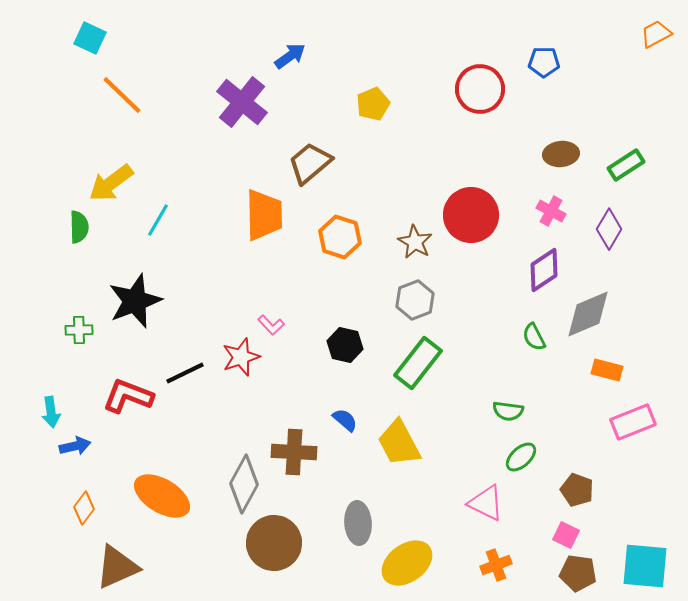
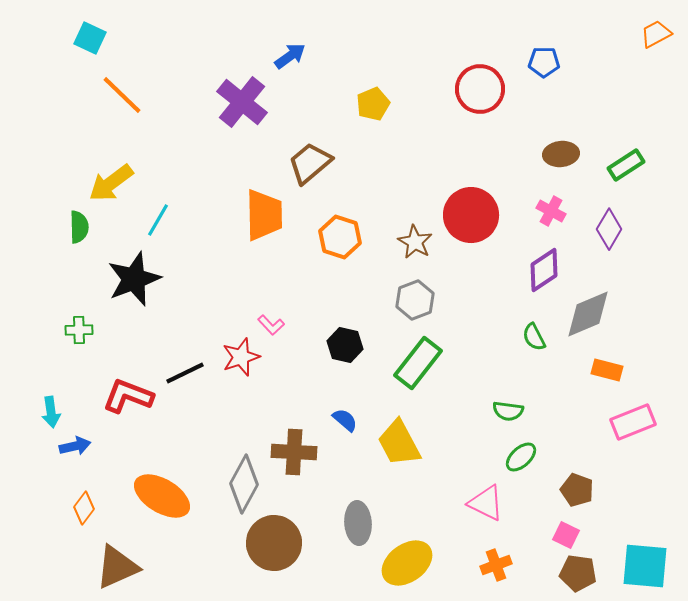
black star at (135, 301): moved 1 px left, 22 px up
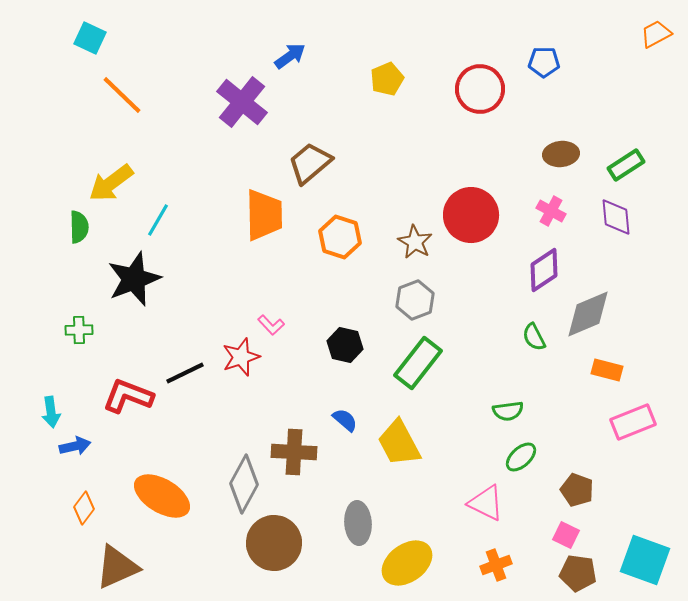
yellow pentagon at (373, 104): moved 14 px right, 25 px up
purple diamond at (609, 229): moved 7 px right, 12 px up; rotated 36 degrees counterclockwise
green semicircle at (508, 411): rotated 16 degrees counterclockwise
cyan square at (645, 566): moved 6 px up; rotated 15 degrees clockwise
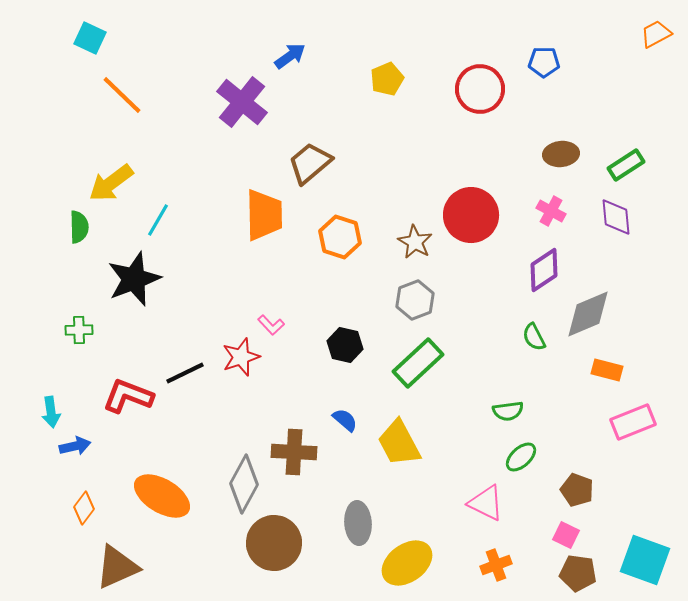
green rectangle at (418, 363): rotated 9 degrees clockwise
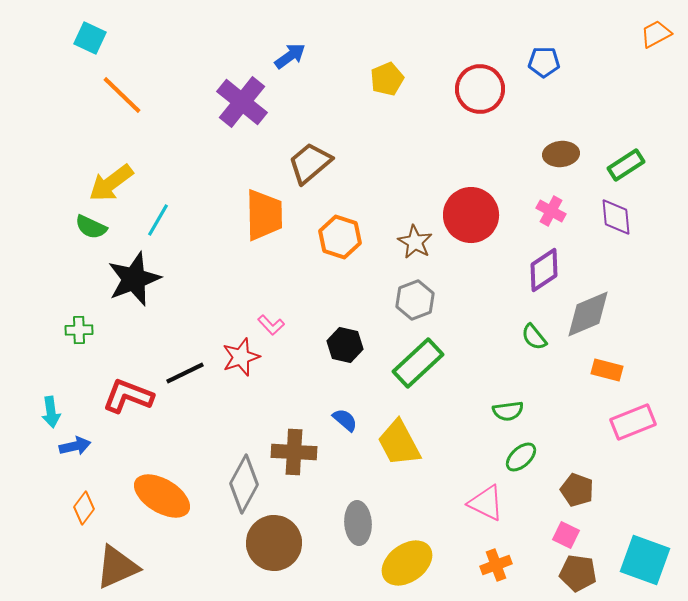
green semicircle at (79, 227): moved 12 px right; rotated 116 degrees clockwise
green semicircle at (534, 337): rotated 12 degrees counterclockwise
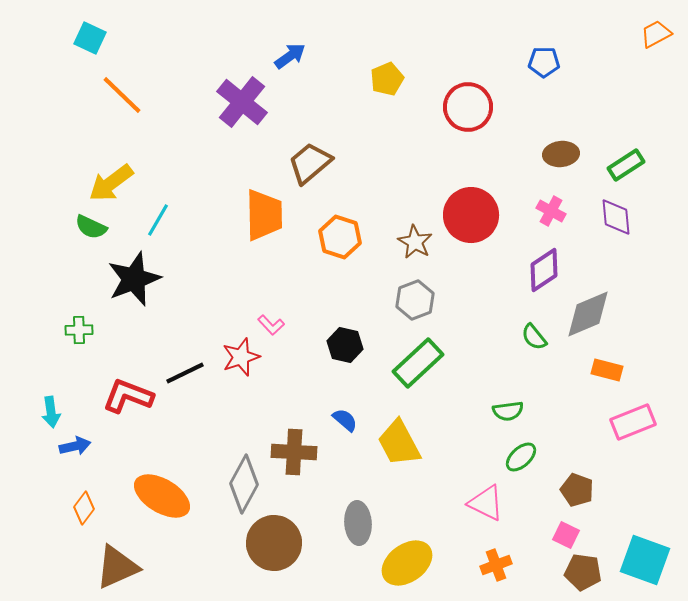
red circle at (480, 89): moved 12 px left, 18 px down
brown pentagon at (578, 573): moved 5 px right, 1 px up
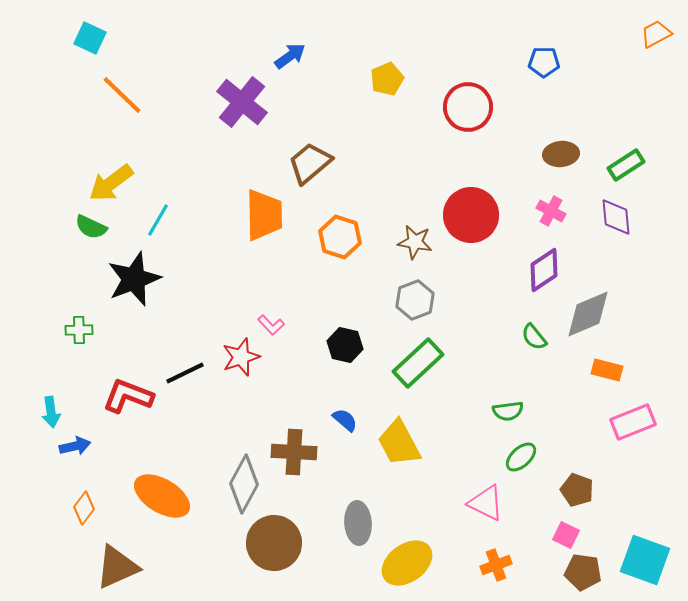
brown star at (415, 242): rotated 20 degrees counterclockwise
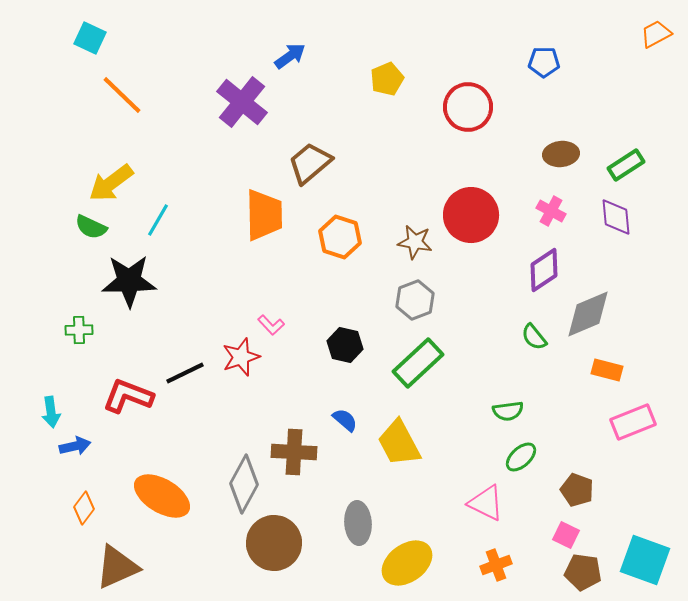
black star at (134, 279): moved 5 px left, 2 px down; rotated 20 degrees clockwise
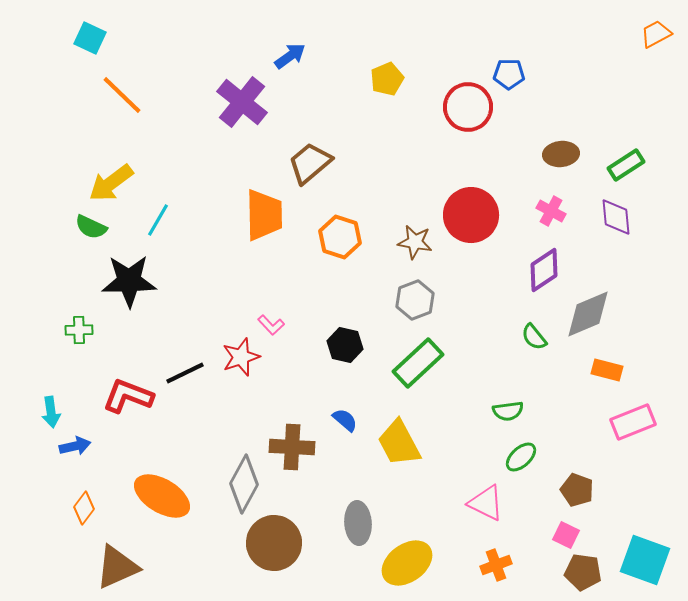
blue pentagon at (544, 62): moved 35 px left, 12 px down
brown cross at (294, 452): moved 2 px left, 5 px up
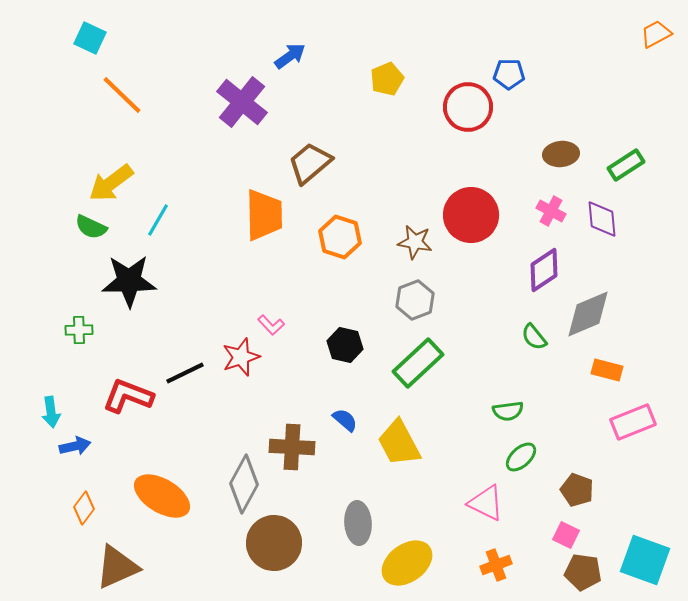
purple diamond at (616, 217): moved 14 px left, 2 px down
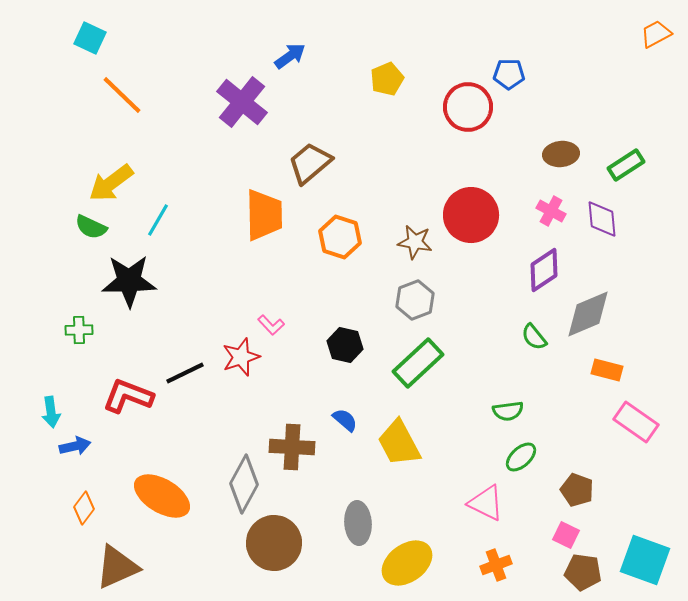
pink rectangle at (633, 422): moved 3 px right; rotated 57 degrees clockwise
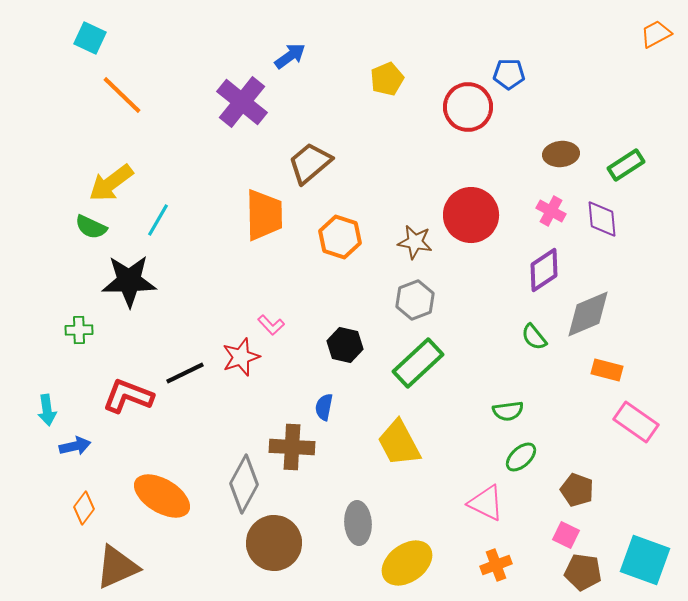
cyan arrow at (51, 412): moved 4 px left, 2 px up
blue semicircle at (345, 420): moved 21 px left, 13 px up; rotated 120 degrees counterclockwise
